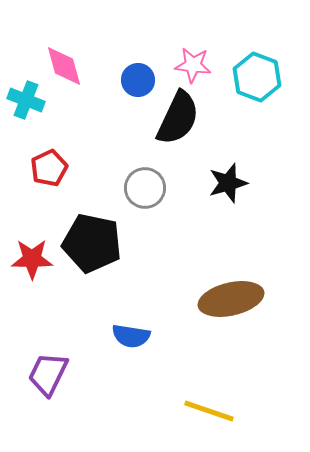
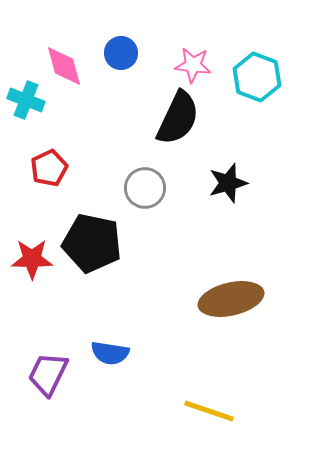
blue circle: moved 17 px left, 27 px up
blue semicircle: moved 21 px left, 17 px down
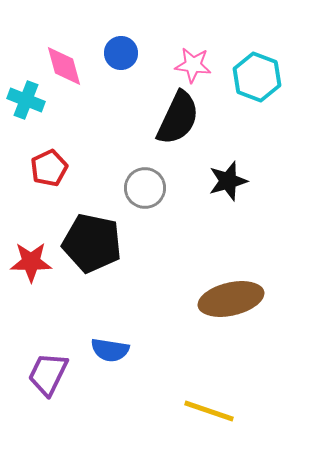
black star: moved 2 px up
red star: moved 1 px left, 3 px down
blue semicircle: moved 3 px up
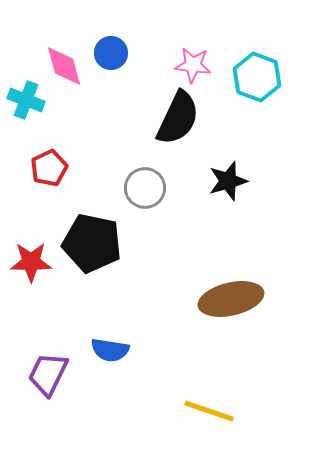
blue circle: moved 10 px left
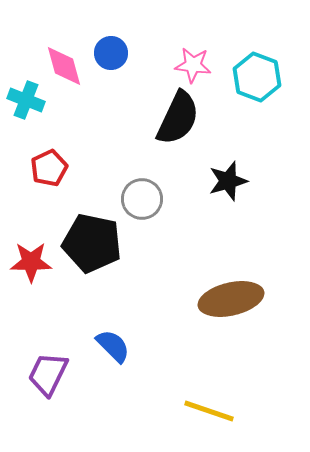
gray circle: moved 3 px left, 11 px down
blue semicircle: moved 3 px right, 4 px up; rotated 144 degrees counterclockwise
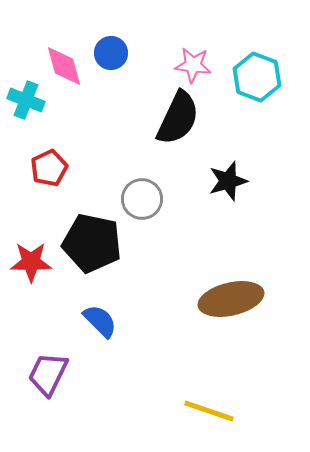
blue semicircle: moved 13 px left, 25 px up
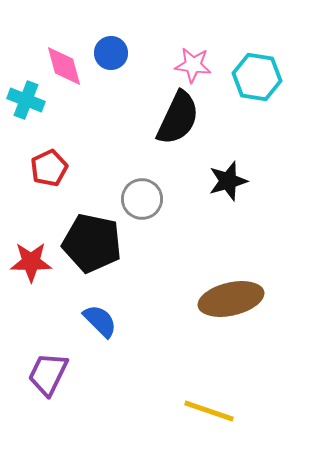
cyan hexagon: rotated 12 degrees counterclockwise
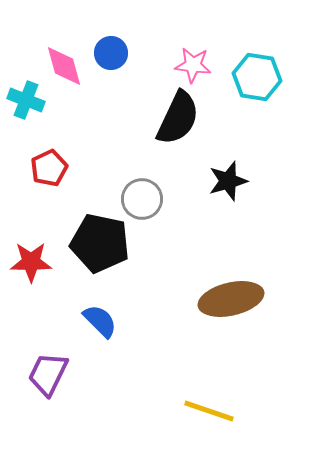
black pentagon: moved 8 px right
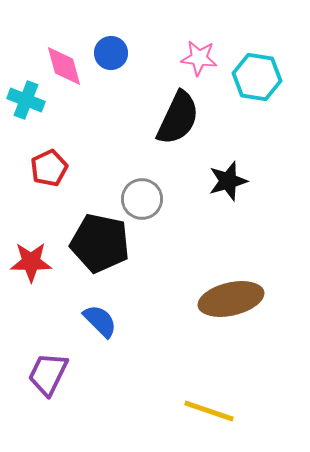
pink star: moved 6 px right, 7 px up
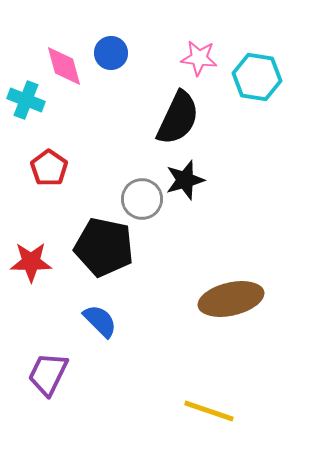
red pentagon: rotated 12 degrees counterclockwise
black star: moved 43 px left, 1 px up
black pentagon: moved 4 px right, 4 px down
